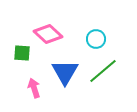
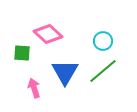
cyan circle: moved 7 px right, 2 px down
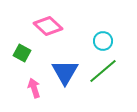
pink diamond: moved 8 px up
green square: rotated 24 degrees clockwise
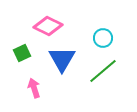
pink diamond: rotated 16 degrees counterclockwise
cyan circle: moved 3 px up
green square: rotated 36 degrees clockwise
blue triangle: moved 3 px left, 13 px up
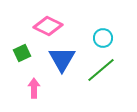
green line: moved 2 px left, 1 px up
pink arrow: rotated 18 degrees clockwise
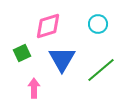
pink diamond: rotated 44 degrees counterclockwise
cyan circle: moved 5 px left, 14 px up
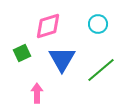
pink arrow: moved 3 px right, 5 px down
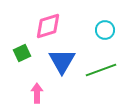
cyan circle: moved 7 px right, 6 px down
blue triangle: moved 2 px down
green line: rotated 20 degrees clockwise
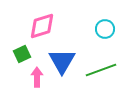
pink diamond: moved 6 px left
cyan circle: moved 1 px up
green square: moved 1 px down
pink arrow: moved 16 px up
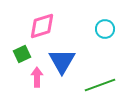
green line: moved 1 px left, 15 px down
